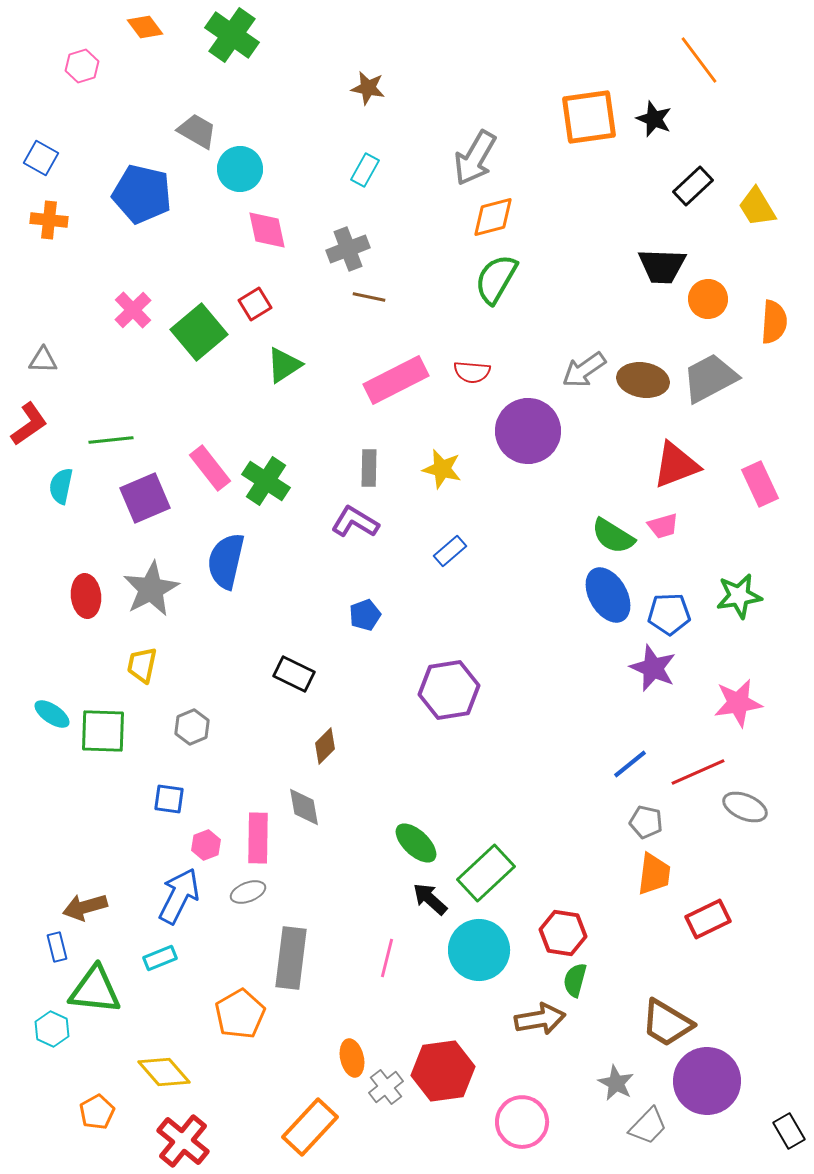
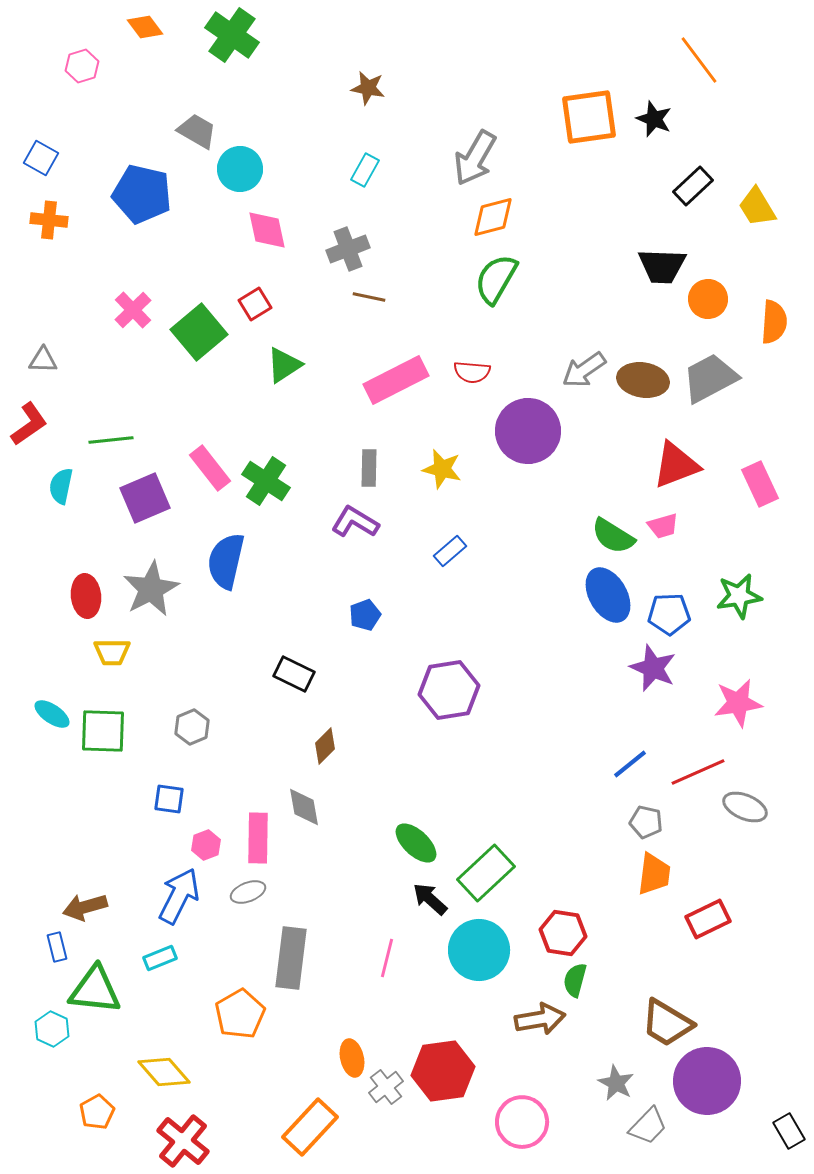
yellow trapezoid at (142, 665): moved 30 px left, 13 px up; rotated 102 degrees counterclockwise
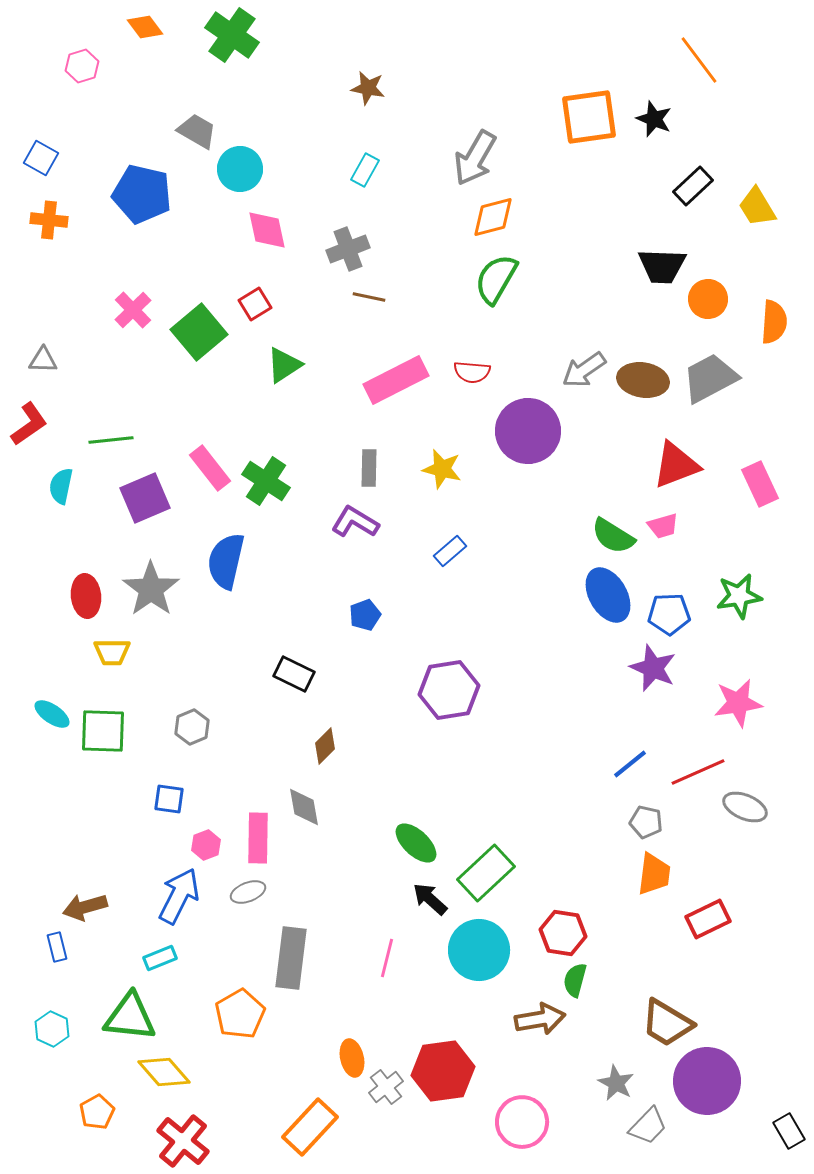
gray star at (151, 589): rotated 8 degrees counterclockwise
green triangle at (95, 990): moved 35 px right, 27 px down
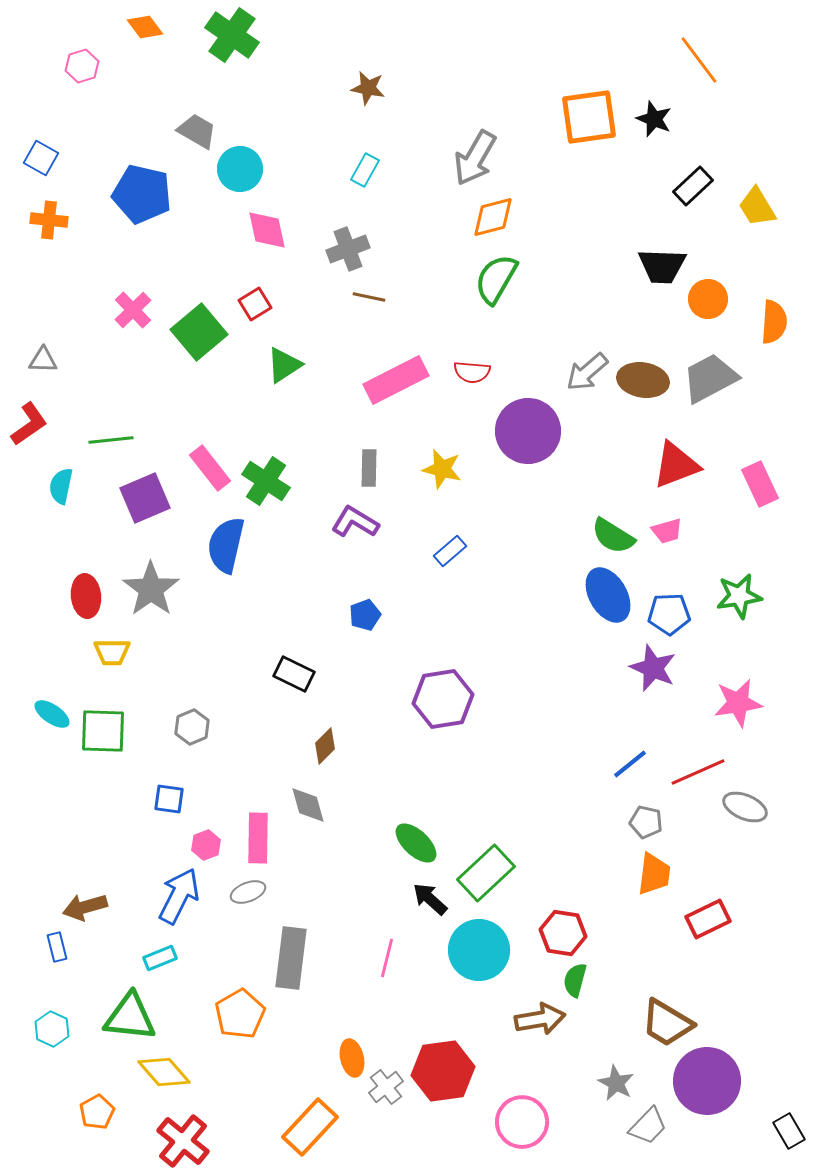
gray arrow at (584, 370): moved 3 px right, 2 px down; rotated 6 degrees counterclockwise
pink trapezoid at (663, 526): moved 4 px right, 5 px down
blue semicircle at (226, 561): moved 16 px up
purple hexagon at (449, 690): moved 6 px left, 9 px down
gray diamond at (304, 807): moved 4 px right, 2 px up; rotated 6 degrees counterclockwise
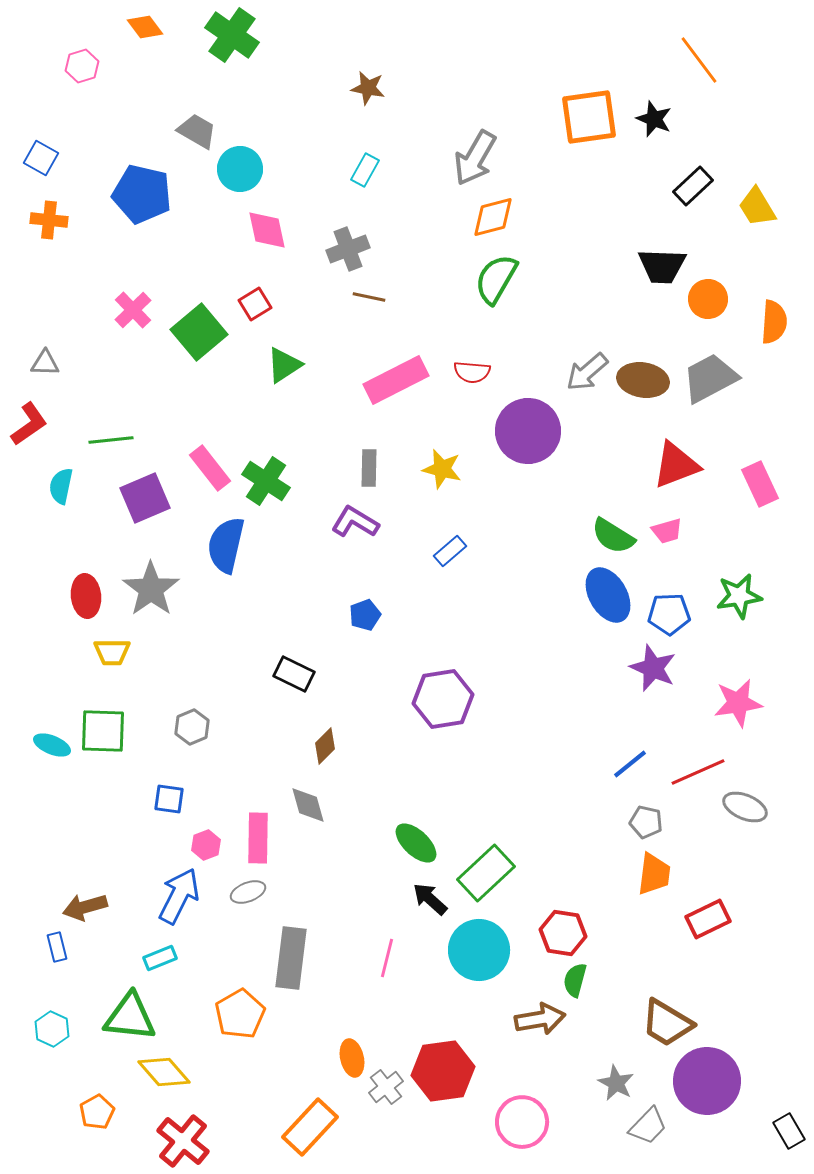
gray triangle at (43, 360): moved 2 px right, 3 px down
cyan ellipse at (52, 714): moved 31 px down; rotated 12 degrees counterclockwise
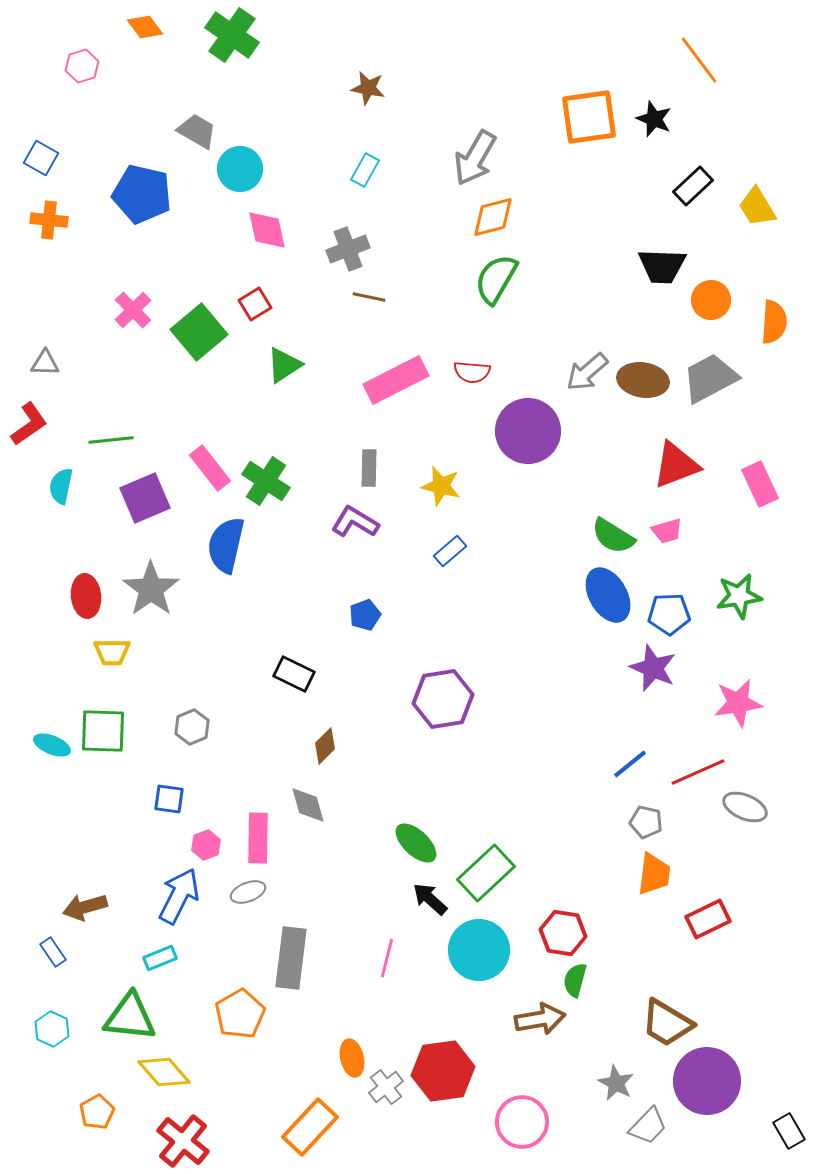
orange circle at (708, 299): moved 3 px right, 1 px down
yellow star at (442, 469): moved 1 px left, 17 px down
blue rectangle at (57, 947): moved 4 px left, 5 px down; rotated 20 degrees counterclockwise
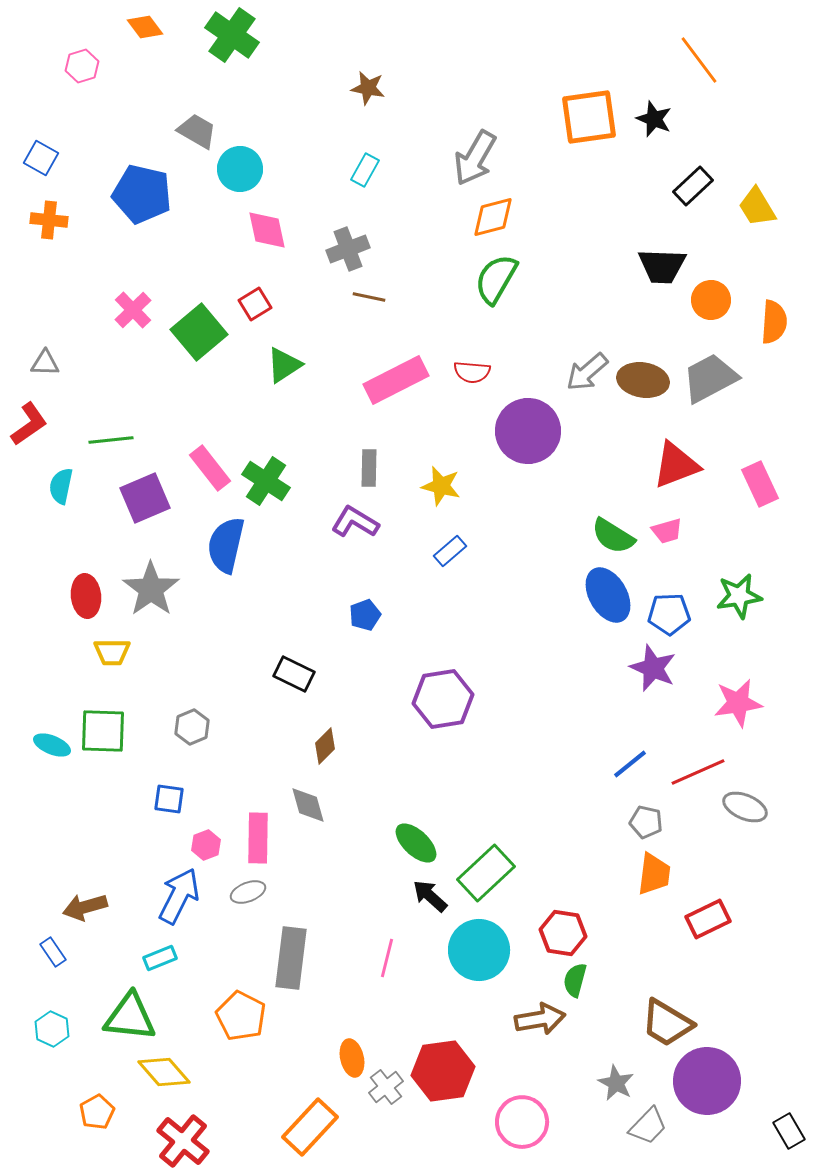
black arrow at (430, 899): moved 3 px up
orange pentagon at (240, 1014): moved 1 px right, 2 px down; rotated 15 degrees counterclockwise
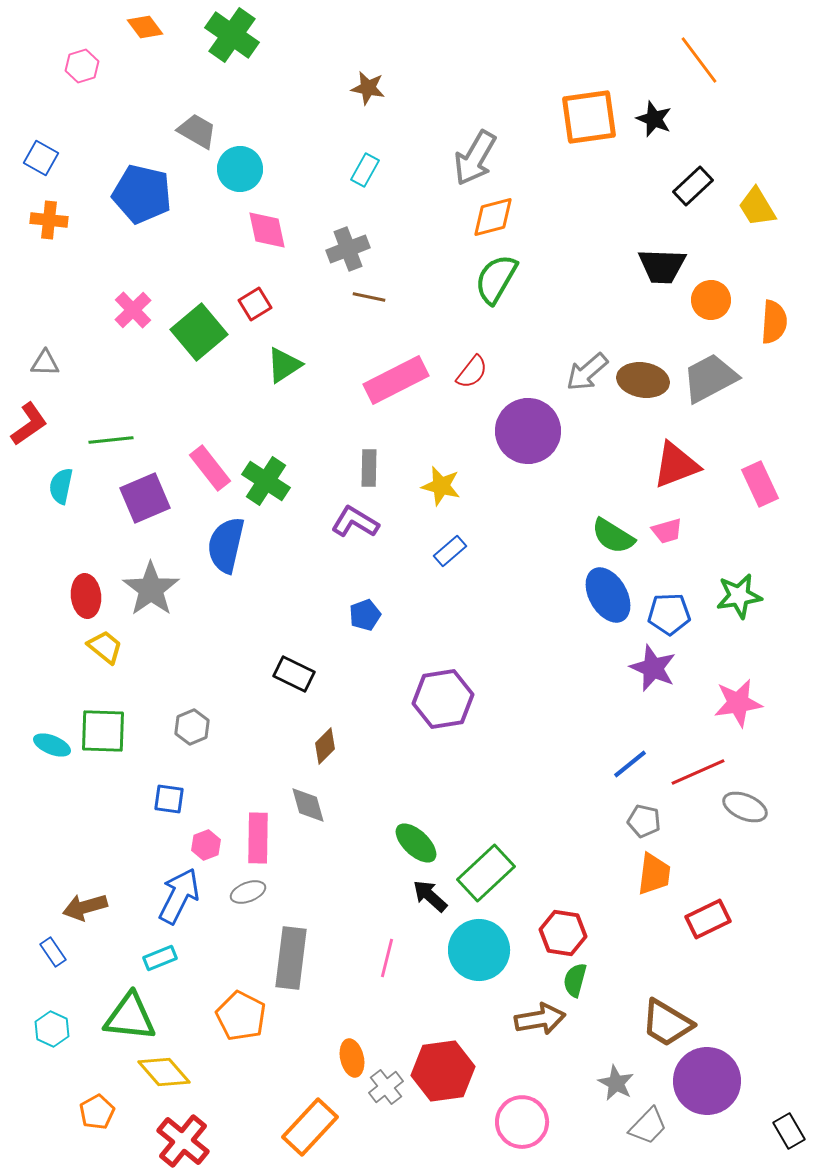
red semicircle at (472, 372): rotated 57 degrees counterclockwise
yellow trapezoid at (112, 652): moved 7 px left, 5 px up; rotated 141 degrees counterclockwise
gray pentagon at (646, 822): moved 2 px left, 1 px up
